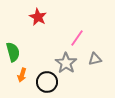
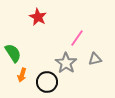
green semicircle: moved 1 px down; rotated 18 degrees counterclockwise
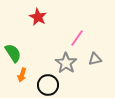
black circle: moved 1 px right, 3 px down
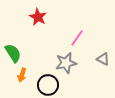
gray triangle: moved 8 px right; rotated 40 degrees clockwise
gray star: rotated 25 degrees clockwise
